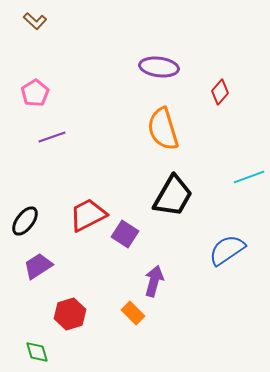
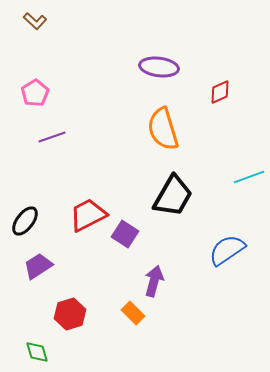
red diamond: rotated 25 degrees clockwise
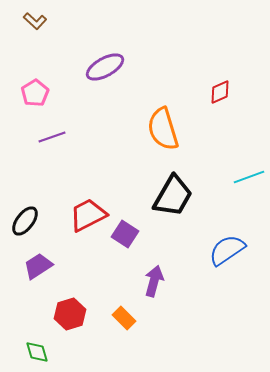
purple ellipse: moved 54 px left; rotated 36 degrees counterclockwise
orange rectangle: moved 9 px left, 5 px down
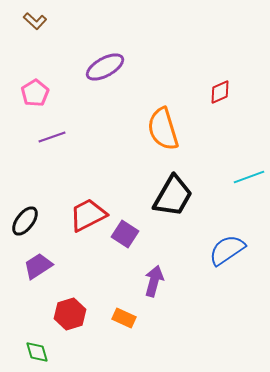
orange rectangle: rotated 20 degrees counterclockwise
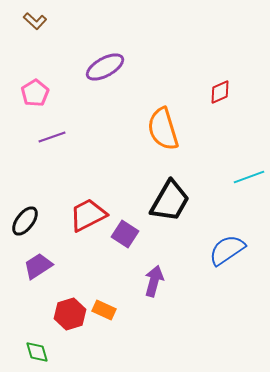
black trapezoid: moved 3 px left, 5 px down
orange rectangle: moved 20 px left, 8 px up
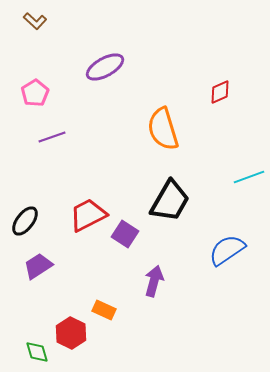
red hexagon: moved 1 px right, 19 px down; rotated 16 degrees counterclockwise
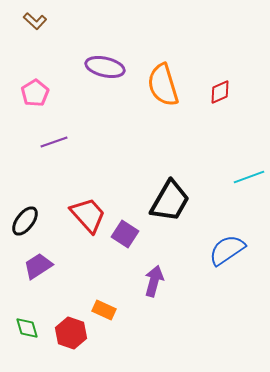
purple ellipse: rotated 42 degrees clockwise
orange semicircle: moved 44 px up
purple line: moved 2 px right, 5 px down
red trapezoid: rotated 75 degrees clockwise
red hexagon: rotated 8 degrees counterclockwise
green diamond: moved 10 px left, 24 px up
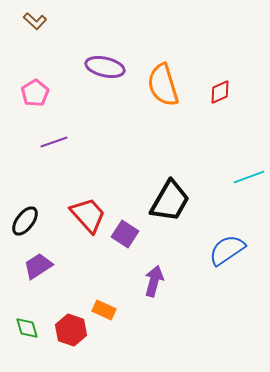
red hexagon: moved 3 px up
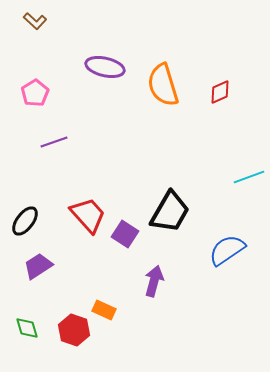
black trapezoid: moved 11 px down
red hexagon: moved 3 px right
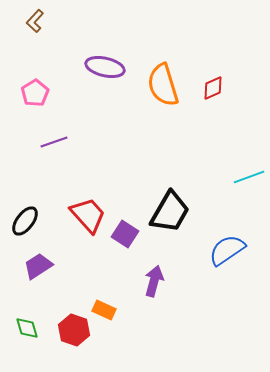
brown L-shape: rotated 90 degrees clockwise
red diamond: moved 7 px left, 4 px up
